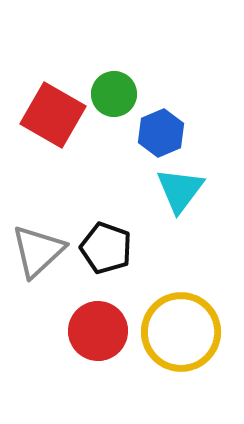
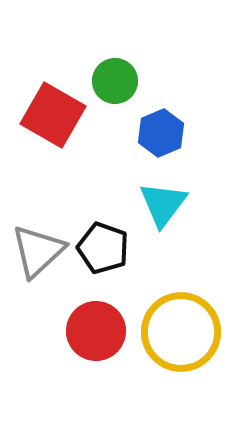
green circle: moved 1 px right, 13 px up
cyan triangle: moved 17 px left, 14 px down
black pentagon: moved 3 px left
red circle: moved 2 px left
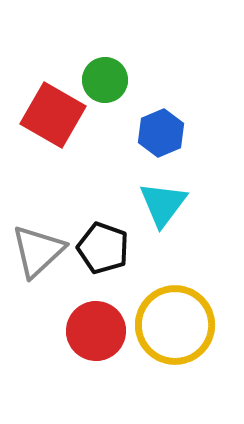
green circle: moved 10 px left, 1 px up
yellow circle: moved 6 px left, 7 px up
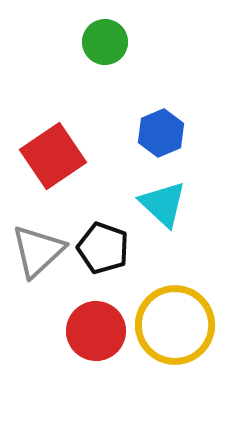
green circle: moved 38 px up
red square: moved 41 px down; rotated 26 degrees clockwise
cyan triangle: rotated 24 degrees counterclockwise
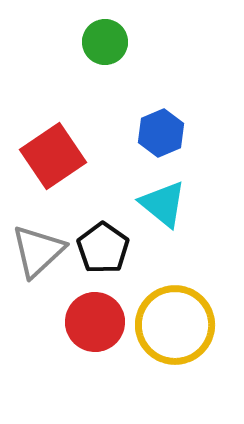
cyan triangle: rotated 4 degrees counterclockwise
black pentagon: rotated 15 degrees clockwise
red circle: moved 1 px left, 9 px up
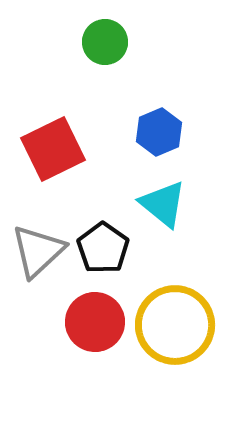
blue hexagon: moved 2 px left, 1 px up
red square: moved 7 px up; rotated 8 degrees clockwise
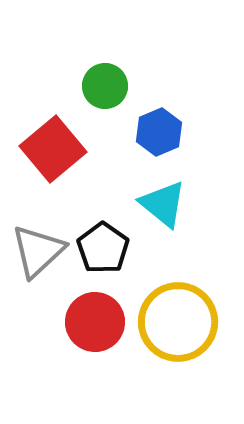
green circle: moved 44 px down
red square: rotated 14 degrees counterclockwise
yellow circle: moved 3 px right, 3 px up
